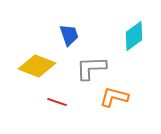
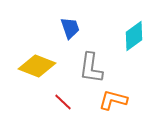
blue trapezoid: moved 1 px right, 7 px up
gray L-shape: rotated 80 degrees counterclockwise
orange L-shape: moved 1 px left, 3 px down
red line: moved 6 px right; rotated 24 degrees clockwise
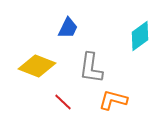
blue trapezoid: moved 2 px left; rotated 45 degrees clockwise
cyan diamond: moved 6 px right
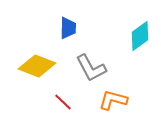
blue trapezoid: rotated 25 degrees counterclockwise
gray L-shape: rotated 36 degrees counterclockwise
